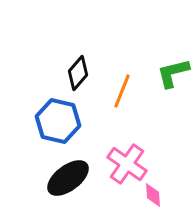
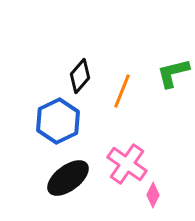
black diamond: moved 2 px right, 3 px down
blue hexagon: rotated 21 degrees clockwise
pink diamond: rotated 30 degrees clockwise
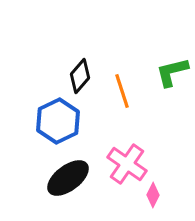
green L-shape: moved 1 px left, 1 px up
orange line: rotated 40 degrees counterclockwise
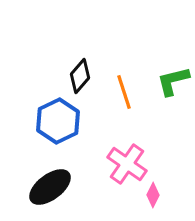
green L-shape: moved 1 px right, 9 px down
orange line: moved 2 px right, 1 px down
black ellipse: moved 18 px left, 9 px down
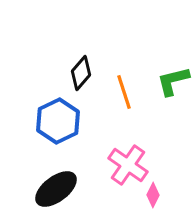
black diamond: moved 1 px right, 3 px up
pink cross: moved 1 px right, 1 px down
black ellipse: moved 6 px right, 2 px down
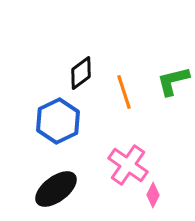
black diamond: rotated 12 degrees clockwise
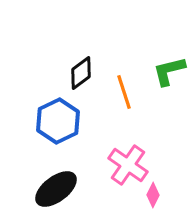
green L-shape: moved 4 px left, 10 px up
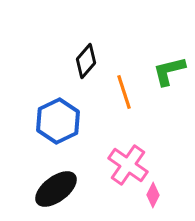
black diamond: moved 5 px right, 12 px up; rotated 12 degrees counterclockwise
